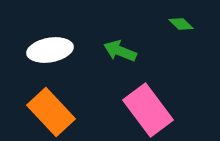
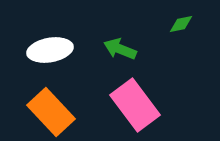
green diamond: rotated 55 degrees counterclockwise
green arrow: moved 2 px up
pink rectangle: moved 13 px left, 5 px up
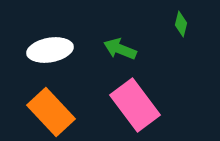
green diamond: rotated 65 degrees counterclockwise
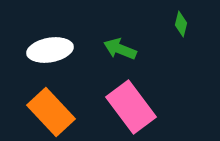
pink rectangle: moved 4 px left, 2 px down
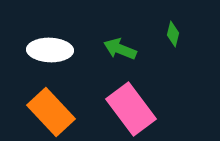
green diamond: moved 8 px left, 10 px down
white ellipse: rotated 12 degrees clockwise
pink rectangle: moved 2 px down
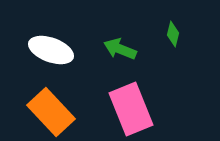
white ellipse: moved 1 px right; rotated 18 degrees clockwise
pink rectangle: rotated 15 degrees clockwise
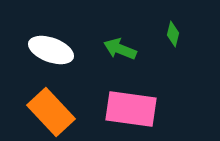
pink rectangle: rotated 60 degrees counterclockwise
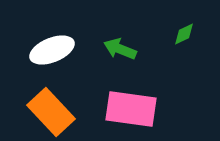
green diamond: moved 11 px right; rotated 50 degrees clockwise
white ellipse: moved 1 px right; rotated 42 degrees counterclockwise
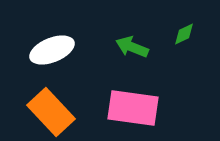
green arrow: moved 12 px right, 2 px up
pink rectangle: moved 2 px right, 1 px up
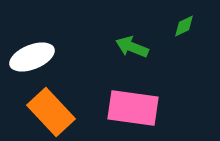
green diamond: moved 8 px up
white ellipse: moved 20 px left, 7 px down
